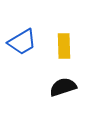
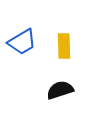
black semicircle: moved 3 px left, 3 px down
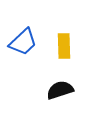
blue trapezoid: moved 1 px right; rotated 12 degrees counterclockwise
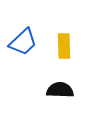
black semicircle: rotated 20 degrees clockwise
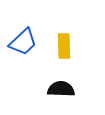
black semicircle: moved 1 px right, 1 px up
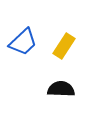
yellow rectangle: rotated 35 degrees clockwise
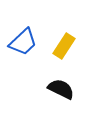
black semicircle: rotated 24 degrees clockwise
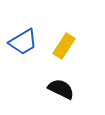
blue trapezoid: rotated 12 degrees clockwise
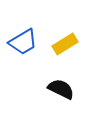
yellow rectangle: moved 1 px right, 2 px up; rotated 25 degrees clockwise
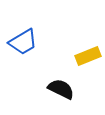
yellow rectangle: moved 23 px right, 12 px down; rotated 10 degrees clockwise
